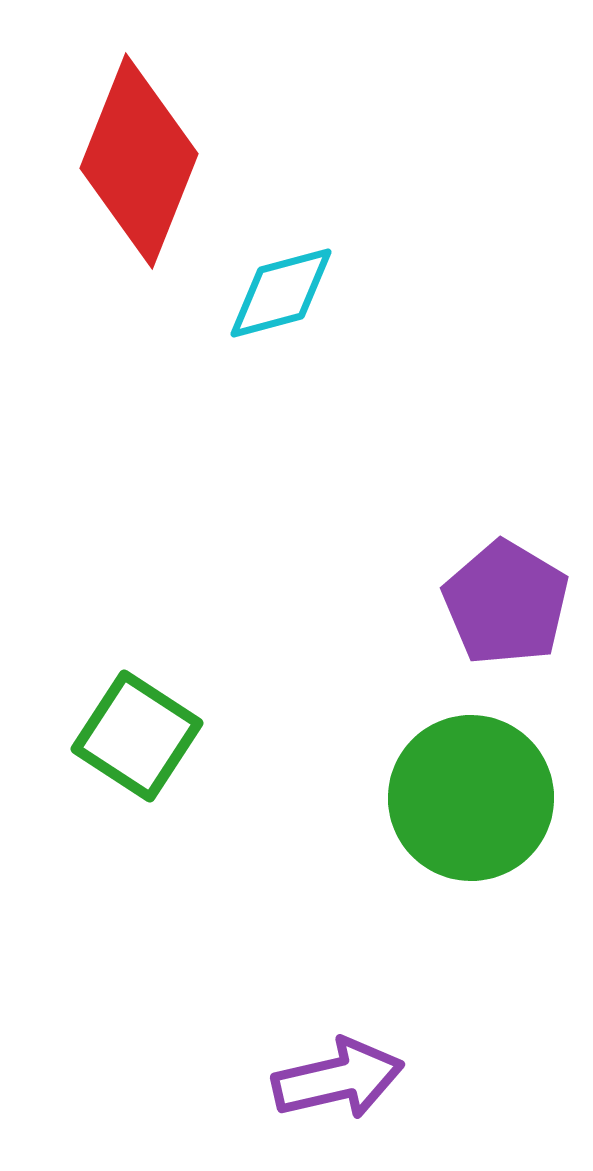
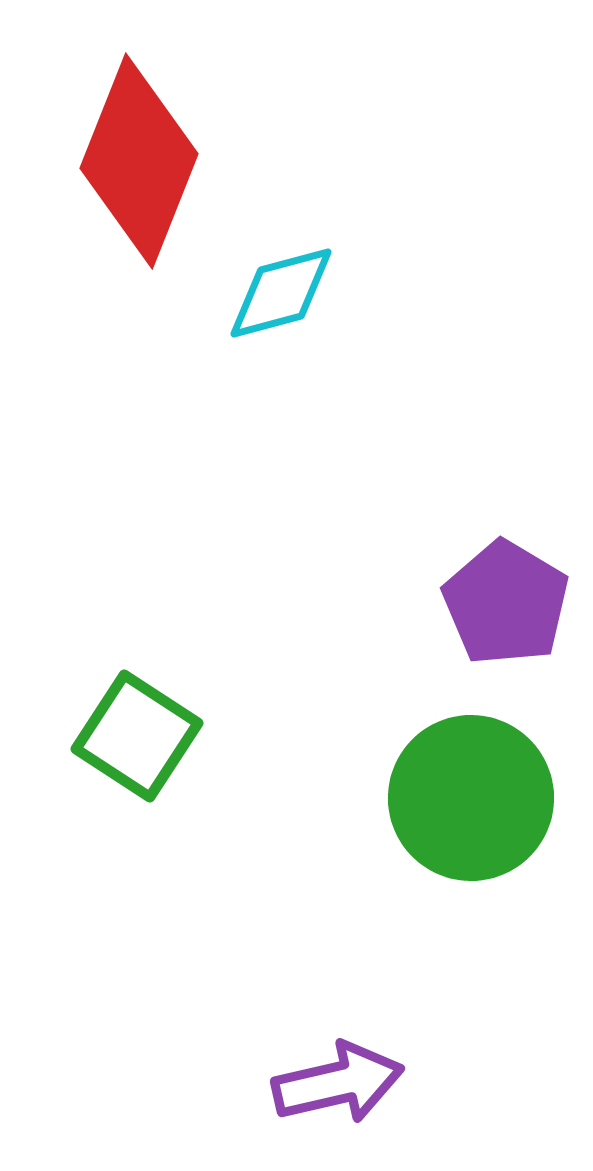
purple arrow: moved 4 px down
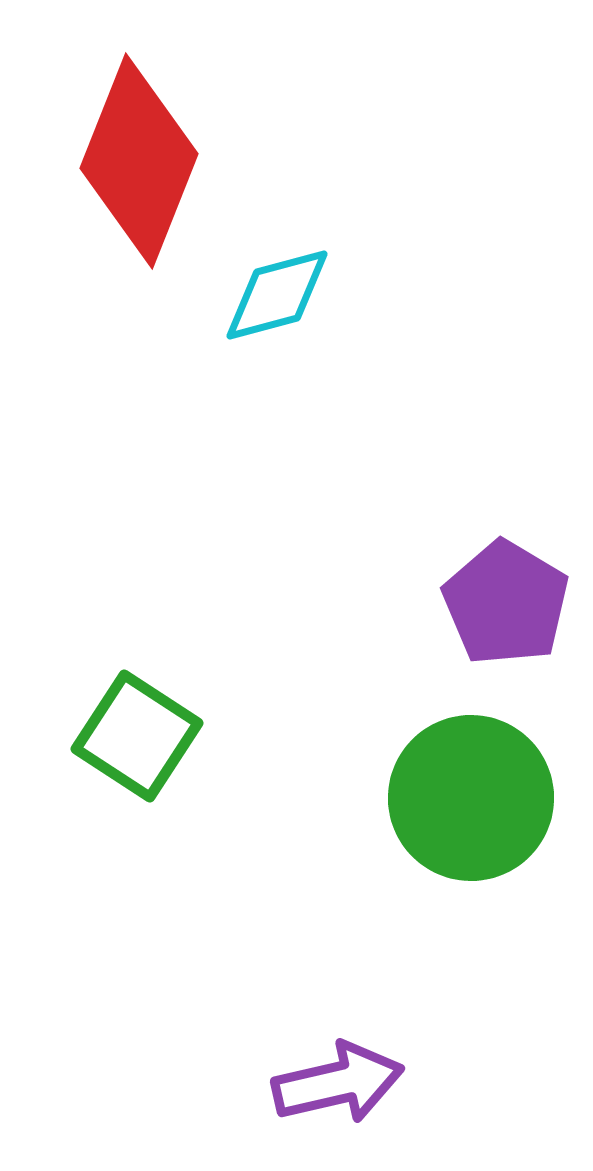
cyan diamond: moved 4 px left, 2 px down
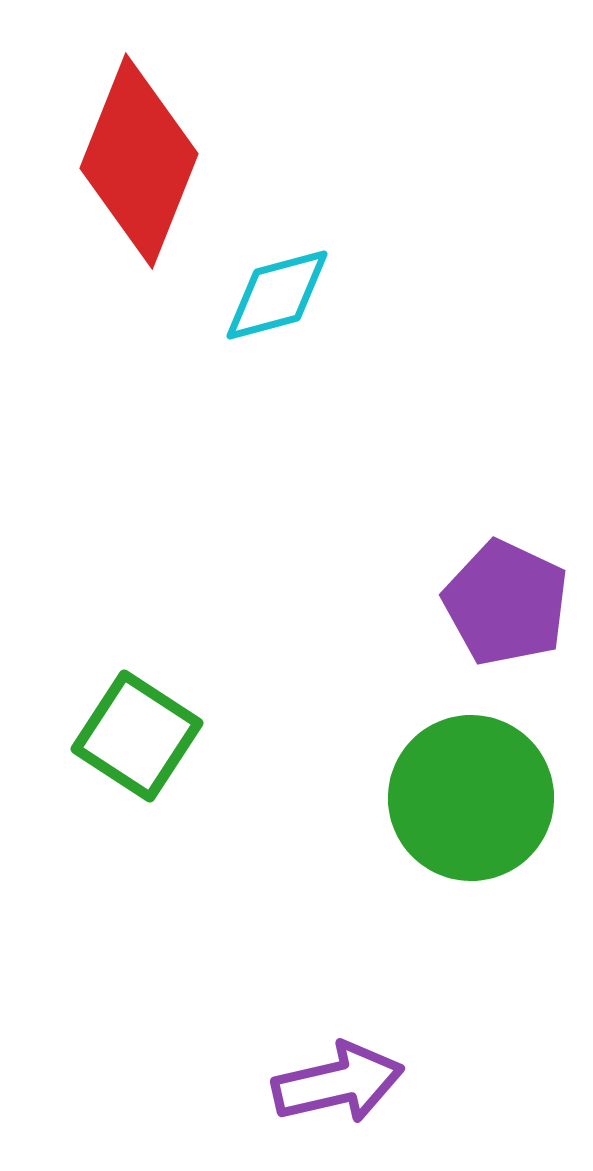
purple pentagon: rotated 6 degrees counterclockwise
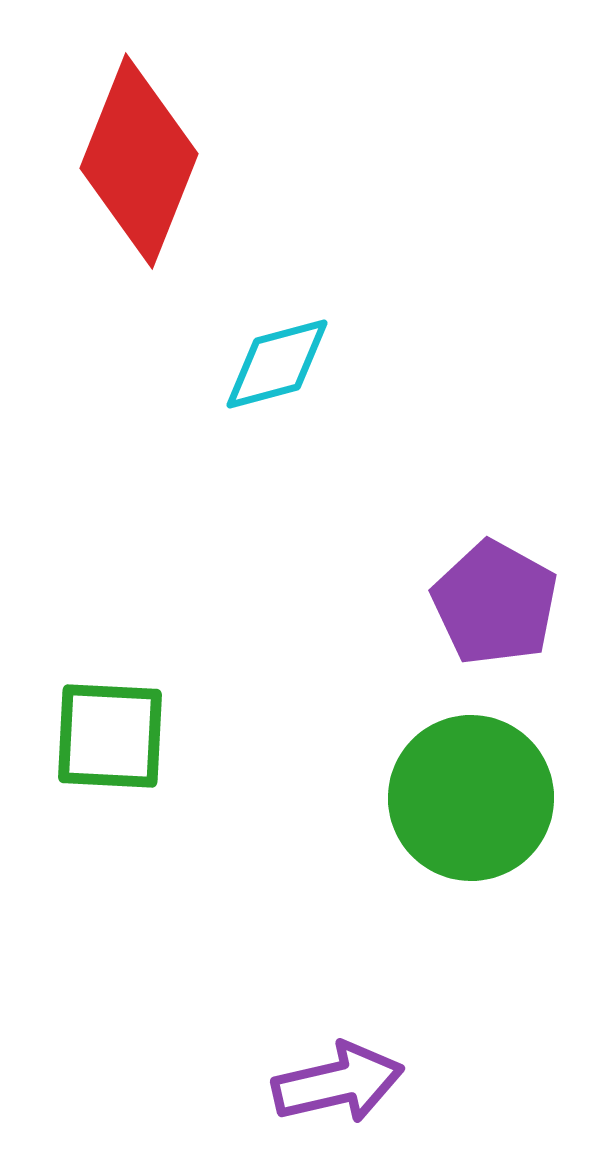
cyan diamond: moved 69 px down
purple pentagon: moved 11 px left; rotated 4 degrees clockwise
green square: moved 27 px left; rotated 30 degrees counterclockwise
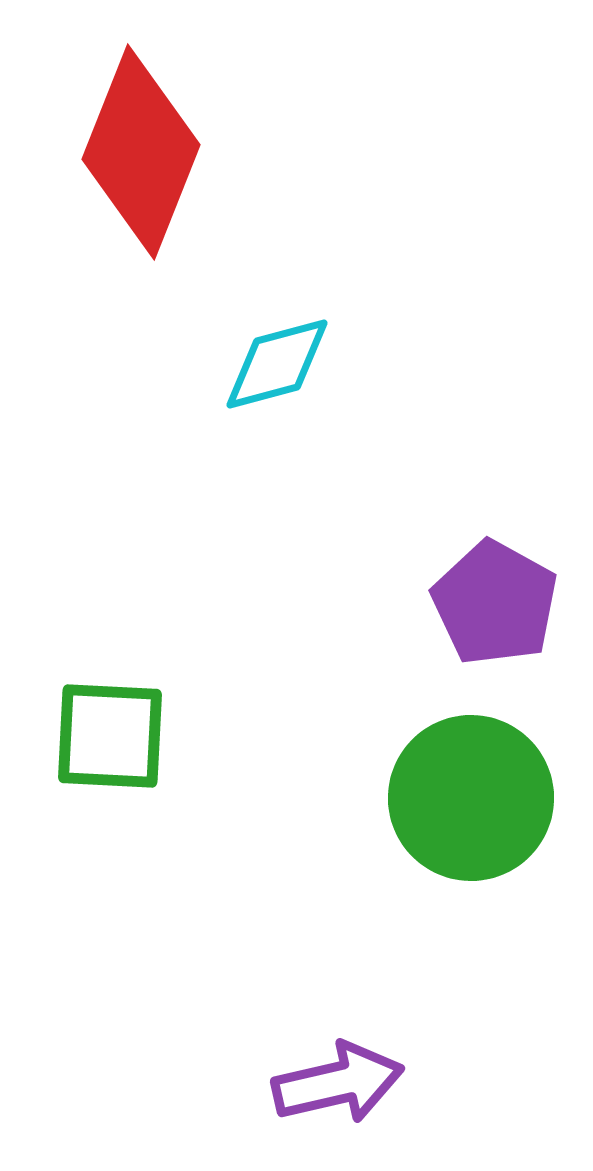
red diamond: moved 2 px right, 9 px up
